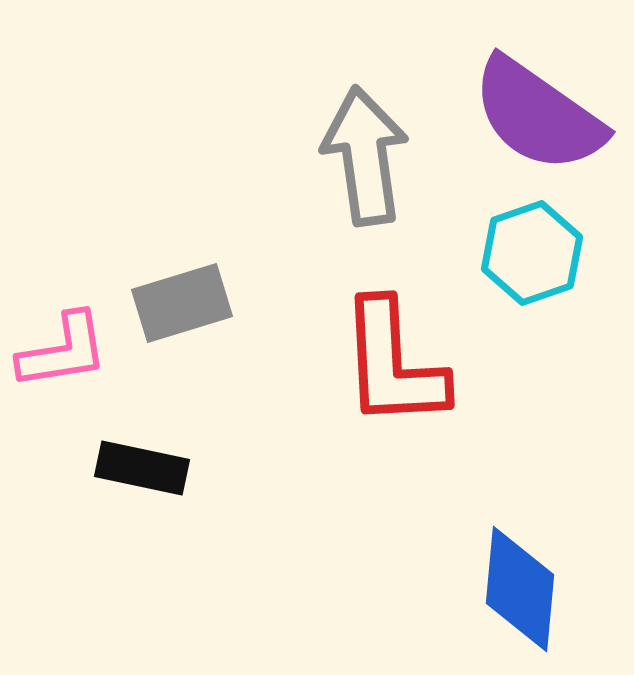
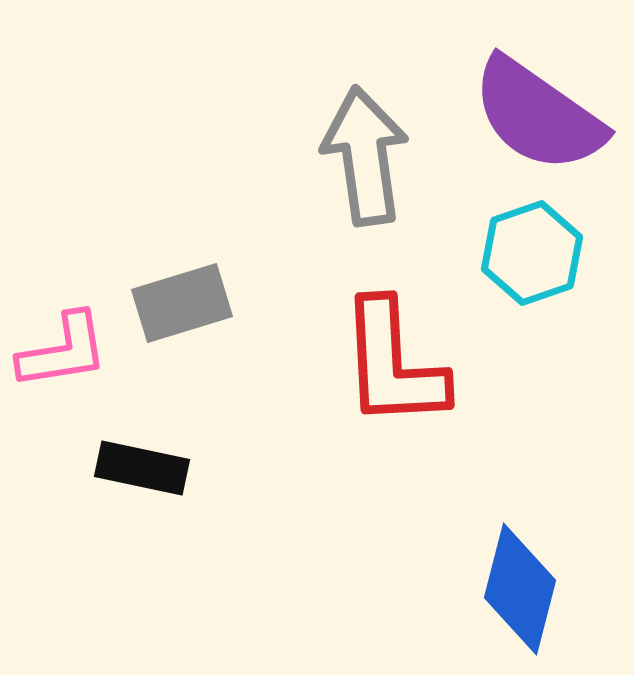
blue diamond: rotated 9 degrees clockwise
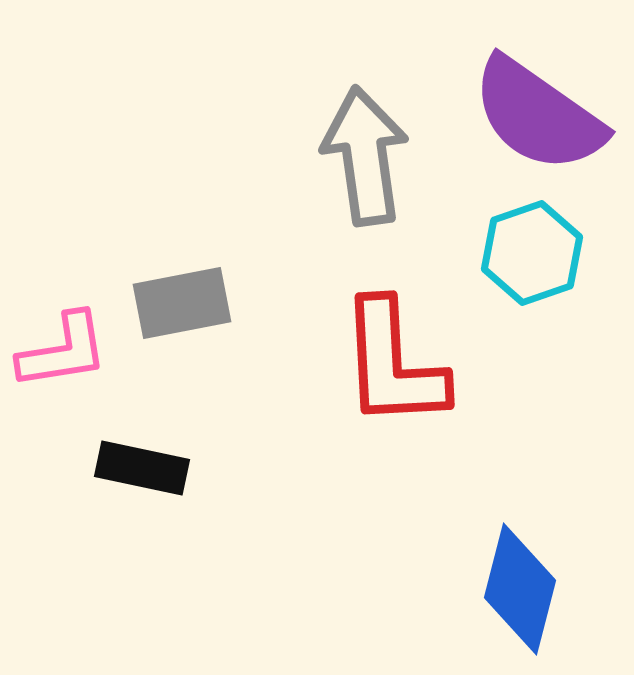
gray rectangle: rotated 6 degrees clockwise
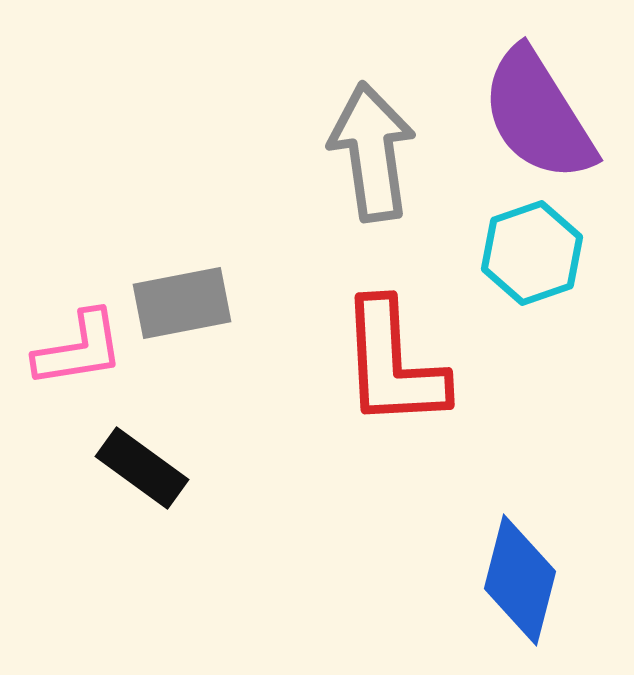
purple semicircle: rotated 23 degrees clockwise
gray arrow: moved 7 px right, 4 px up
pink L-shape: moved 16 px right, 2 px up
black rectangle: rotated 24 degrees clockwise
blue diamond: moved 9 px up
